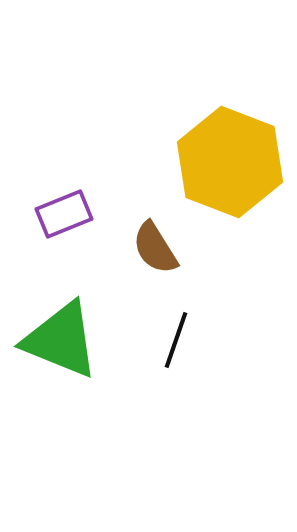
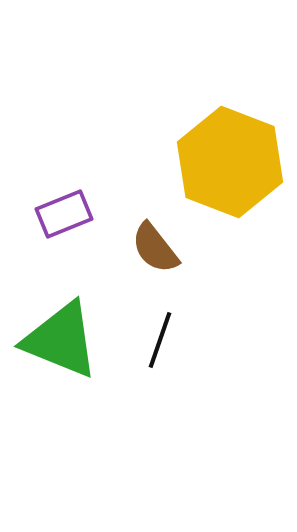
brown semicircle: rotated 6 degrees counterclockwise
black line: moved 16 px left
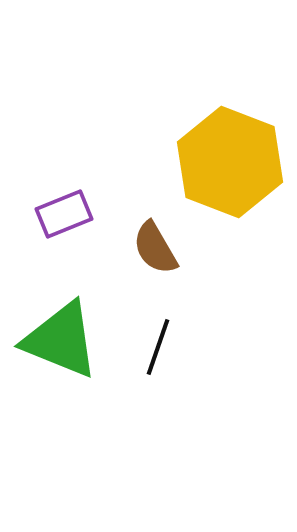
brown semicircle: rotated 8 degrees clockwise
black line: moved 2 px left, 7 px down
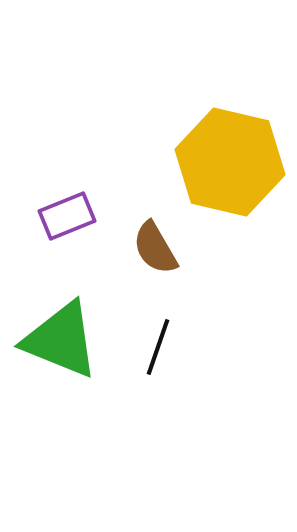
yellow hexagon: rotated 8 degrees counterclockwise
purple rectangle: moved 3 px right, 2 px down
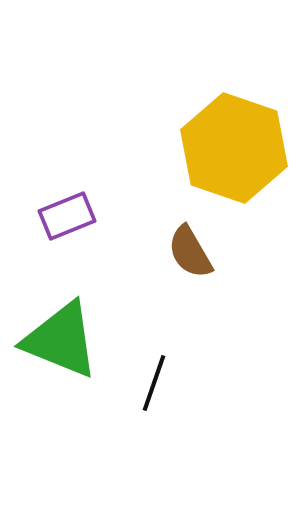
yellow hexagon: moved 4 px right, 14 px up; rotated 6 degrees clockwise
brown semicircle: moved 35 px right, 4 px down
black line: moved 4 px left, 36 px down
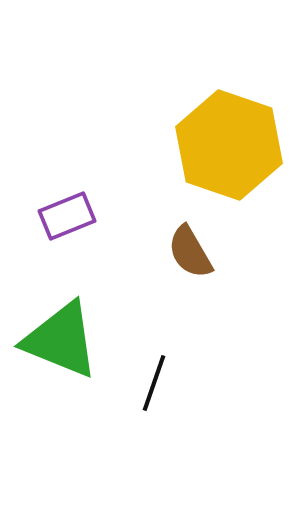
yellow hexagon: moved 5 px left, 3 px up
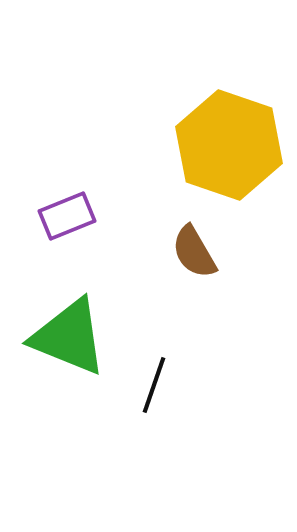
brown semicircle: moved 4 px right
green triangle: moved 8 px right, 3 px up
black line: moved 2 px down
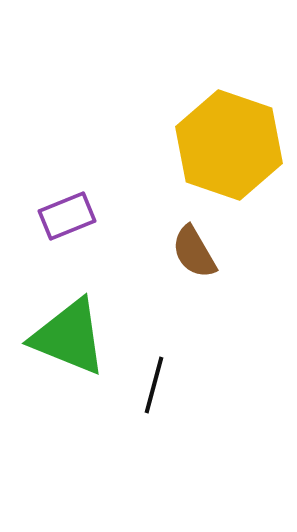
black line: rotated 4 degrees counterclockwise
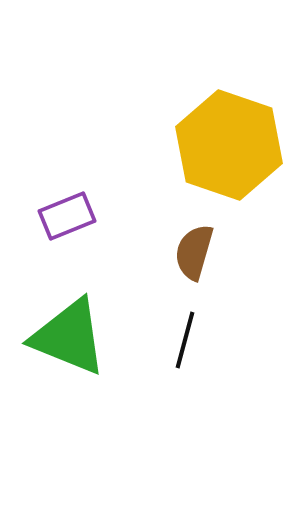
brown semicircle: rotated 46 degrees clockwise
black line: moved 31 px right, 45 px up
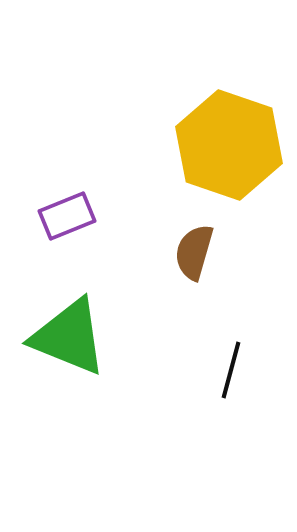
black line: moved 46 px right, 30 px down
